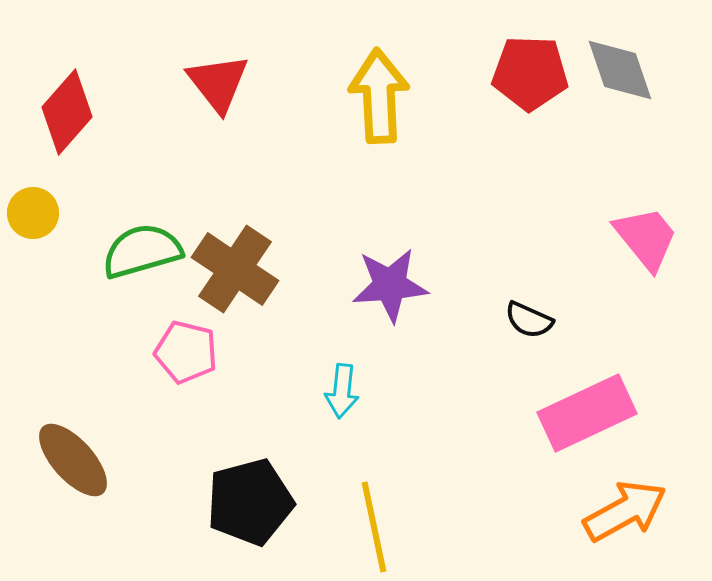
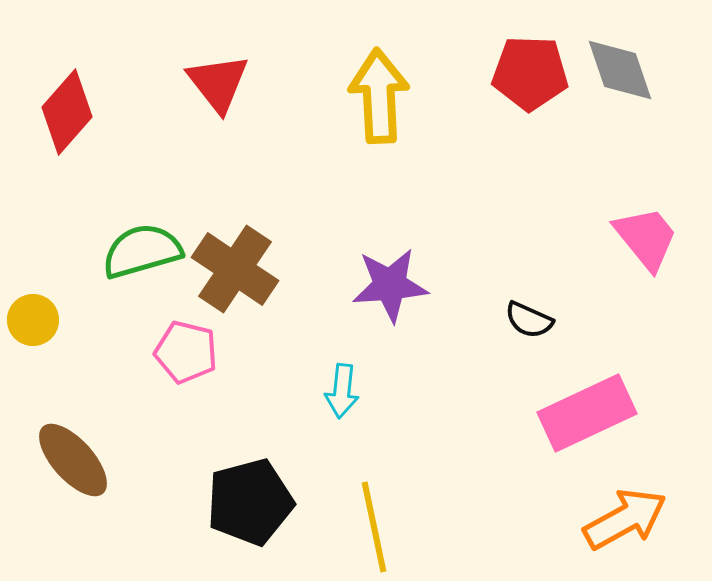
yellow circle: moved 107 px down
orange arrow: moved 8 px down
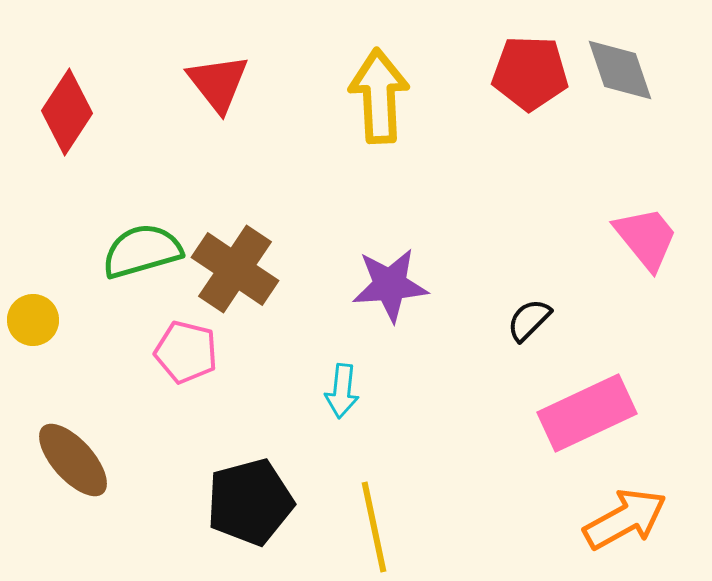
red diamond: rotated 8 degrees counterclockwise
black semicircle: rotated 111 degrees clockwise
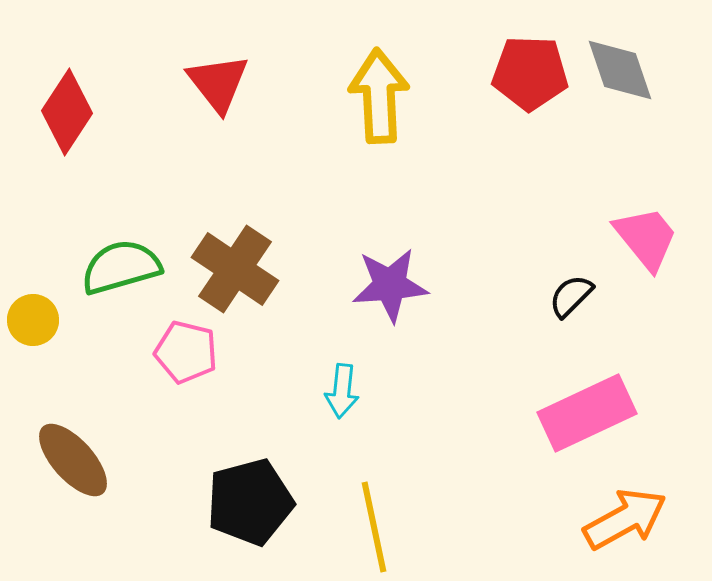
green semicircle: moved 21 px left, 16 px down
black semicircle: moved 42 px right, 24 px up
